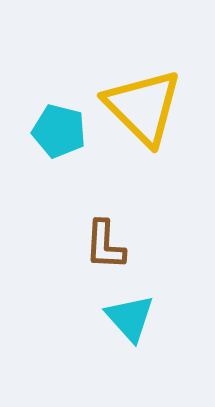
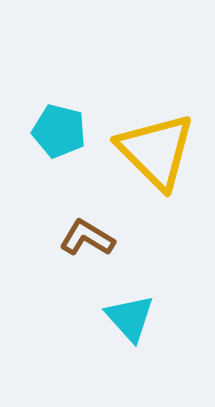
yellow triangle: moved 13 px right, 44 px down
brown L-shape: moved 18 px left, 7 px up; rotated 118 degrees clockwise
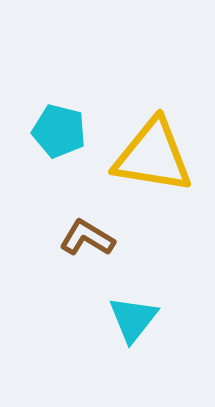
yellow triangle: moved 3 px left, 5 px down; rotated 36 degrees counterclockwise
cyan triangle: moved 3 px right, 1 px down; rotated 20 degrees clockwise
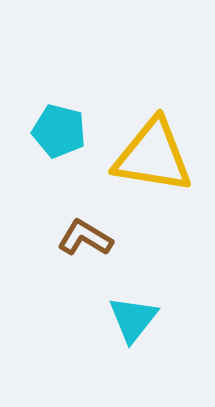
brown L-shape: moved 2 px left
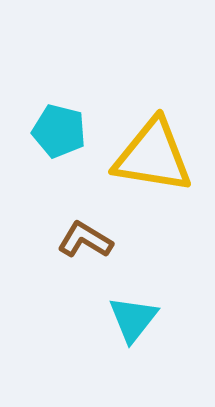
brown L-shape: moved 2 px down
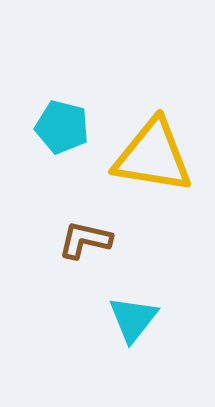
cyan pentagon: moved 3 px right, 4 px up
brown L-shape: rotated 18 degrees counterclockwise
